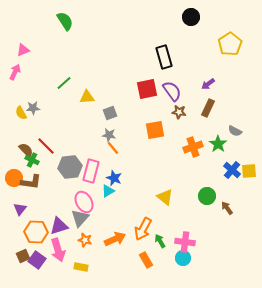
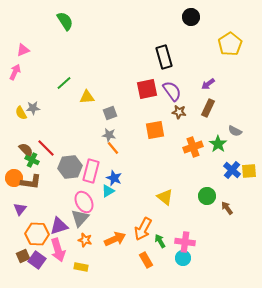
red line at (46, 146): moved 2 px down
orange hexagon at (36, 232): moved 1 px right, 2 px down
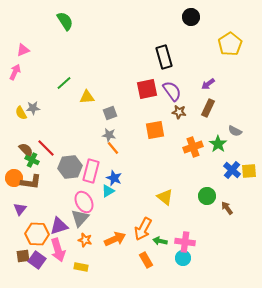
green arrow at (160, 241): rotated 48 degrees counterclockwise
brown square at (23, 256): rotated 16 degrees clockwise
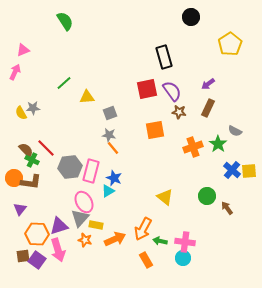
yellow rectangle at (81, 267): moved 15 px right, 42 px up
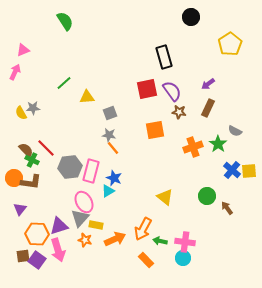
orange rectangle at (146, 260): rotated 14 degrees counterclockwise
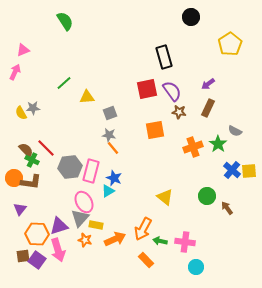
cyan circle at (183, 258): moved 13 px right, 9 px down
